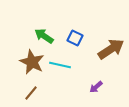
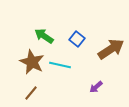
blue square: moved 2 px right, 1 px down; rotated 14 degrees clockwise
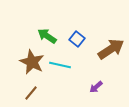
green arrow: moved 3 px right
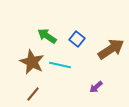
brown line: moved 2 px right, 1 px down
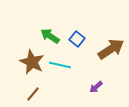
green arrow: moved 3 px right
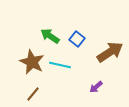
brown arrow: moved 1 px left, 3 px down
